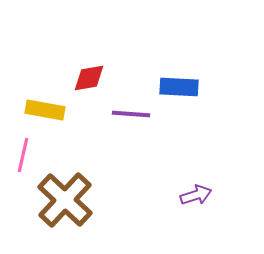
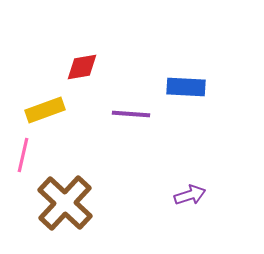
red diamond: moved 7 px left, 11 px up
blue rectangle: moved 7 px right
yellow rectangle: rotated 30 degrees counterclockwise
purple arrow: moved 6 px left
brown cross: moved 3 px down
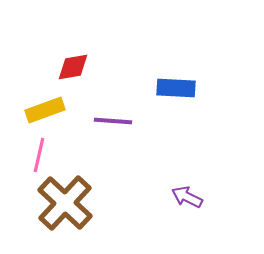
red diamond: moved 9 px left
blue rectangle: moved 10 px left, 1 px down
purple line: moved 18 px left, 7 px down
pink line: moved 16 px right
purple arrow: moved 3 px left, 2 px down; rotated 136 degrees counterclockwise
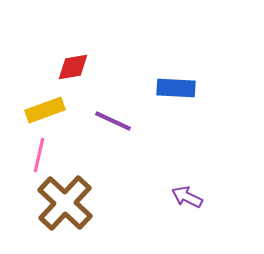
purple line: rotated 21 degrees clockwise
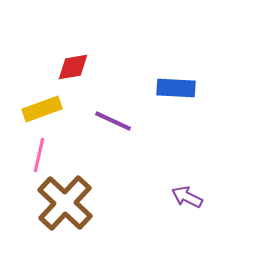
yellow rectangle: moved 3 px left, 1 px up
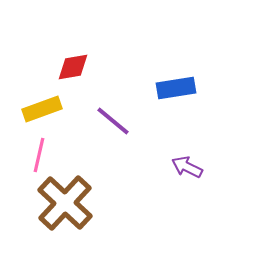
blue rectangle: rotated 12 degrees counterclockwise
purple line: rotated 15 degrees clockwise
purple arrow: moved 30 px up
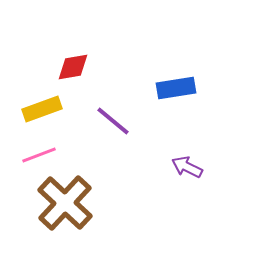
pink line: rotated 56 degrees clockwise
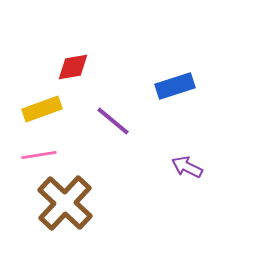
blue rectangle: moved 1 px left, 2 px up; rotated 9 degrees counterclockwise
pink line: rotated 12 degrees clockwise
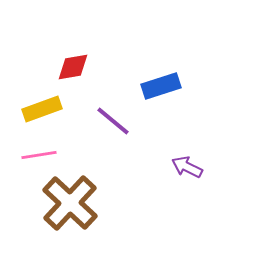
blue rectangle: moved 14 px left
brown cross: moved 5 px right
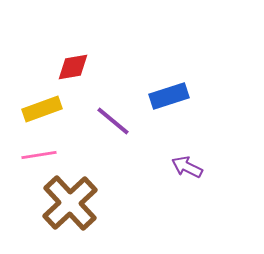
blue rectangle: moved 8 px right, 10 px down
brown cross: rotated 4 degrees clockwise
